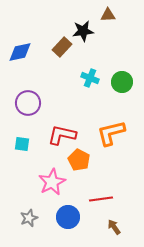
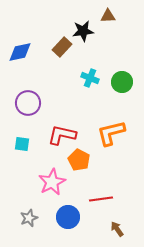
brown triangle: moved 1 px down
brown arrow: moved 3 px right, 2 px down
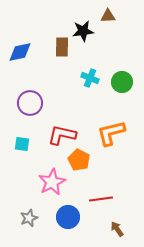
brown rectangle: rotated 42 degrees counterclockwise
purple circle: moved 2 px right
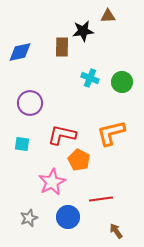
brown arrow: moved 1 px left, 2 px down
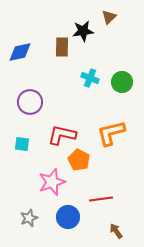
brown triangle: moved 1 px right, 1 px down; rotated 42 degrees counterclockwise
purple circle: moved 1 px up
pink star: rotated 8 degrees clockwise
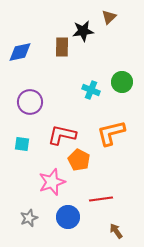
cyan cross: moved 1 px right, 12 px down
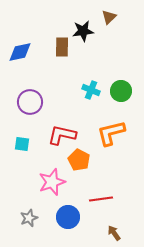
green circle: moved 1 px left, 9 px down
brown arrow: moved 2 px left, 2 px down
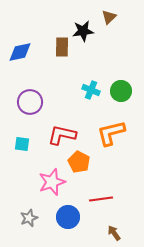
orange pentagon: moved 2 px down
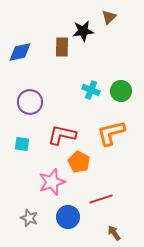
red line: rotated 10 degrees counterclockwise
gray star: rotated 30 degrees counterclockwise
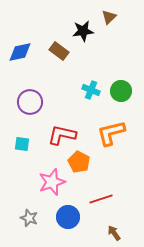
brown rectangle: moved 3 px left, 4 px down; rotated 54 degrees counterclockwise
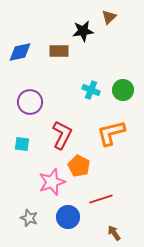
brown rectangle: rotated 36 degrees counterclockwise
green circle: moved 2 px right, 1 px up
red L-shape: rotated 104 degrees clockwise
orange pentagon: moved 4 px down
